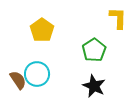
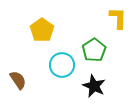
cyan circle: moved 25 px right, 9 px up
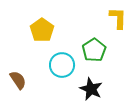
black star: moved 3 px left, 3 px down
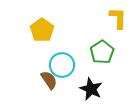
green pentagon: moved 8 px right, 2 px down
brown semicircle: moved 31 px right
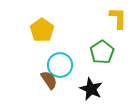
cyan circle: moved 2 px left
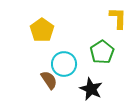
cyan circle: moved 4 px right, 1 px up
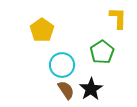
cyan circle: moved 2 px left, 1 px down
brown semicircle: moved 17 px right, 10 px down
black star: rotated 15 degrees clockwise
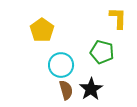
green pentagon: rotated 25 degrees counterclockwise
cyan circle: moved 1 px left
brown semicircle: rotated 18 degrees clockwise
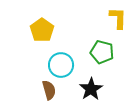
brown semicircle: moved 17 px left
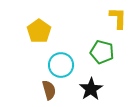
yellow pentagon: moved 3 px left, 1 px down
